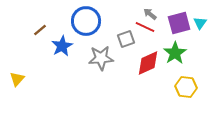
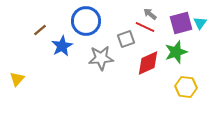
purple square: moved 2 px right
green star: moved 1 px right, 1 px up; rotated 15 degrees clockwise
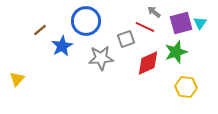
gray arrow: moved 4 px right, 2 px up
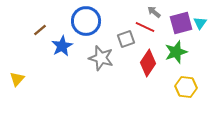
gray star: rotated 20 degrees clockwise
red diamond: rotated 32 degrees counterclockwise
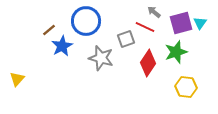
brown line: moved 9 px right
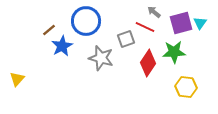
green star: moved 2 px left; rotated 15 degrees clockwise
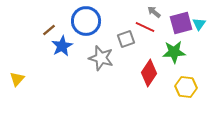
cyan triangle: moved 1 px left, 1 px down
red diamond: moved 1 px right, 10 px down
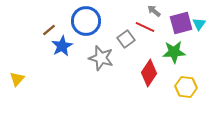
gray arrow: moved 1 px up
gray square: rotated 18 degrees counterclockwise
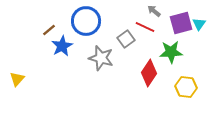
green star: moved 3 px left
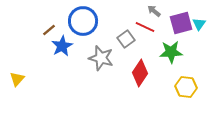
blue circle: moved 3 px left
red diamond: moved 9 px left
